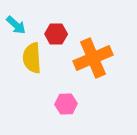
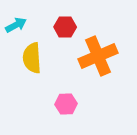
cyan arrow: rotated 70 degrees counterclockwise
red hexagon: moved 9 px right, 7 px up
orange cross: moved 5 px right, 2 px up
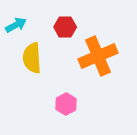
pink hexagon: rotated 25 degrees counterclockwise
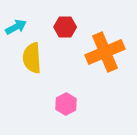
cyan arrow: moved 2 px down
orange cross: moved 7 px right, 4 px up
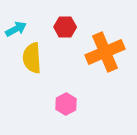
cyan arrow: moved 2 px down
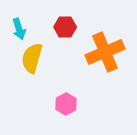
cyan arrow: moved 3 px right; rotated 100 degrees clockwise
yellow semicircle: rotated 20 degrees clockwise
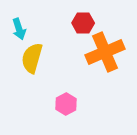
red hexagon: moved 18 px right, 4 px up
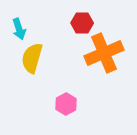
red hexagon: moved 1 px left
orange cross: moved 1 px left, 1 px down
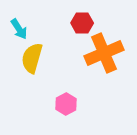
cyan arrow: rotated 15 degrees counterclockwise
